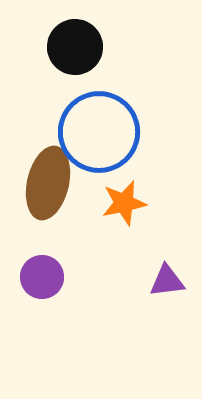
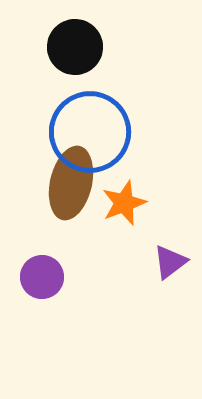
blue circle: moved 9 px left
brown ellipse: moved 23 px right
orange star: rotated 9 degrees counterclockwise
purple triangle: moved 3 px right, 19 px up; rotated 30 degrees counterclockwise
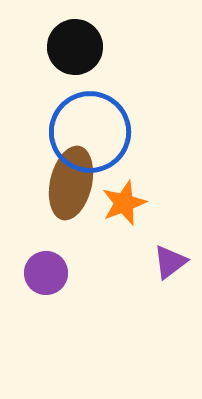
purple circle: moved 4 px right, 4 px up
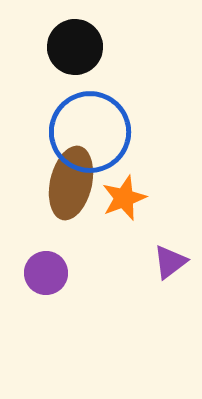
orange star: moved 5 px up
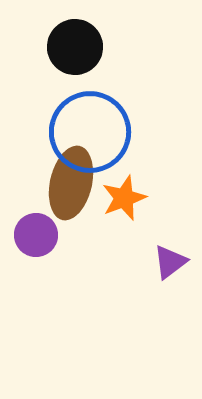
purple circle: moved 10 px left, 38 px up
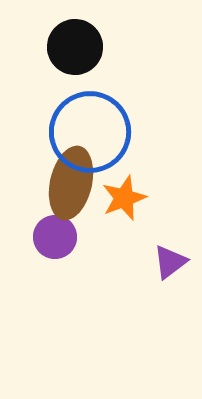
purple circle: moved 19 px right, 2 px down
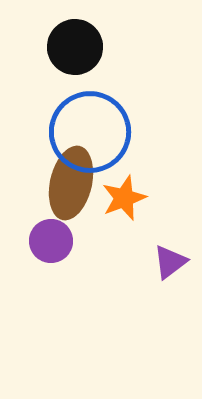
purple circle: moved 4 px left, 4 px down
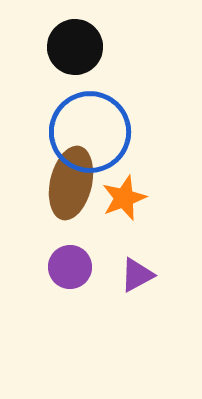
purple circle: moved 19 px right, 26 px down
purple triangle: moved 33 px left, 13 px down; rotated 9 degrees clockwise
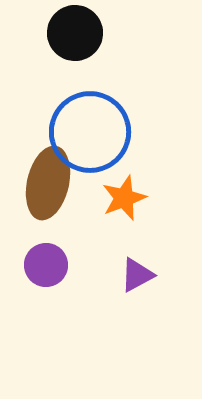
black circle: moved 14 px up
brown ellipse: moved 23 px left
purple circle: moved 24 px left, 2 px up
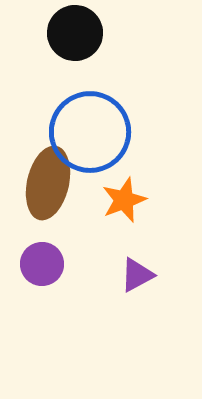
orange star: moved 2 px down
purple circle: moved 4 px left, 1 px up
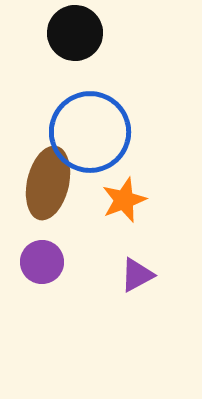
purple circle: moved 2 px up
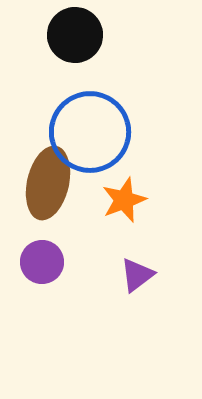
black circle: moved 2 px down
purple triangle: rotated 9 degrees counterclockwise
